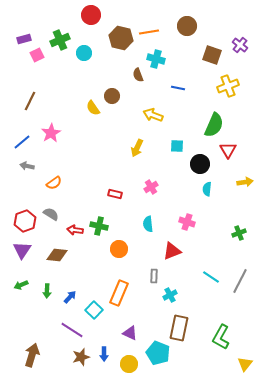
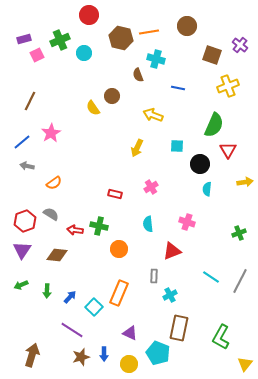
red circle at (91, 15): moved 2 px left
cyan square at (94, 310): moved 3 px up
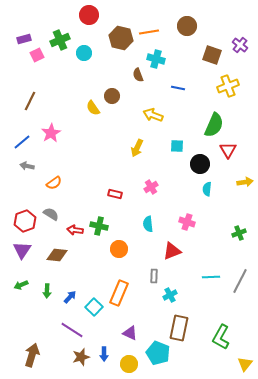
cyan line at (211, 277): rotated 36 degrees counterclockwise
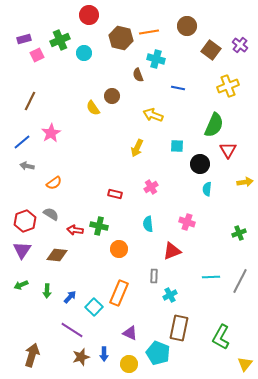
brown square at (212, 55): moved 1 px left, 5 px up; rotated 18 degrees clockwise
